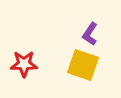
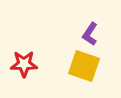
yellow square: moved 1 px right, 1 px down
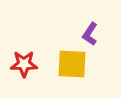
yellow square: moved 12 px left, 2 px up; rotated 16 degrees counterclockwise
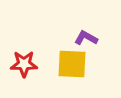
purple L-shape: moved 4 px left, 4 px down; rotated 85 degrees clockwise
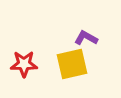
yellow square: rotated 16 degrees counterclockwise
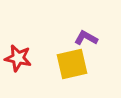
red star: moved 6 px left, 6 px up; rotated 12 degrees clockwise
